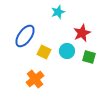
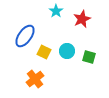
cyan star: moved 2 px left, 1 px up; rotated 16 degrees counterclockwise
red star: moved 14 px up
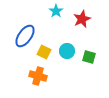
orange cross: moved 3 px right, 3 px up; rotated 36 degrees counterclockwise
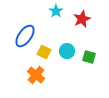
orange cross: moved 2 px left, 1 px up; rotated 24 degrees clockwise
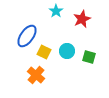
blue ellipse: moved 2 px right
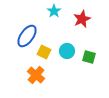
cyan star: moved 2 px left
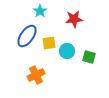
cyan star: moved 14 px left
red star: moved 8 px left; rotated 18 degrees clockwise
yellow square: moved 5 px right, 9 px up; rotated 32 degrees counterclockwise
orange cross: rotated 24 degrees clockwise
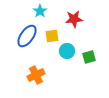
yellow square: moved 3 px right, 7 px up
green square: rotated 32 degrees counterclockwise
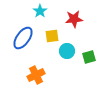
blue ellipse: moved 4 px left, 2 px down
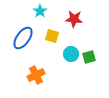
red star: rotated 12 degrees clockwise
yellow square: rotated 24 degrees clockwise
cyan circle: moved 4 px right, 3 px down
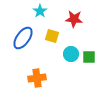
green square: rotated 16 degrees clockwise
orange cross: moved 1 px right, 3 px down; rotated 18 degrees clockwise
